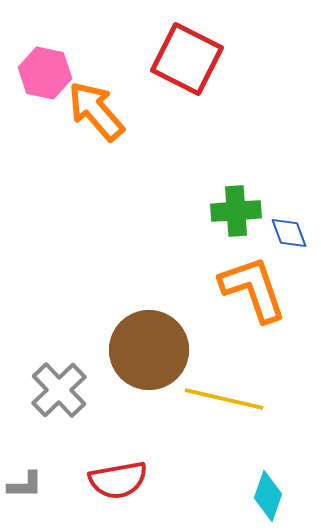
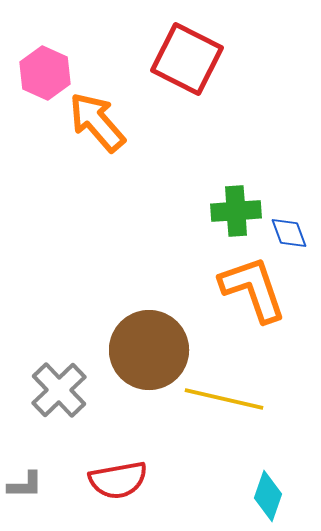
pink hexagon: rotated 12 degrees clockwise
orange arrow: moved 1 px right, 11 px down
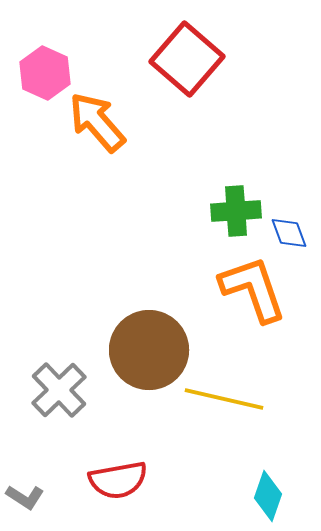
red square: rotated 14 degrees clockwise
gray L-shape: moved 12 px down; rotated 33 degrees clockwise
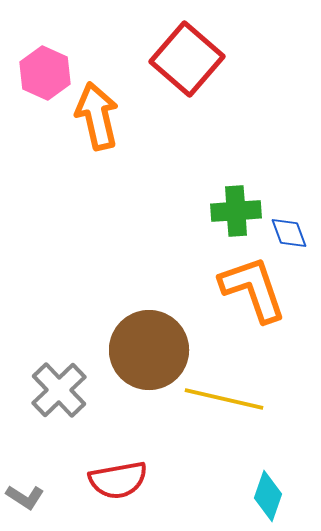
orange arrow: moved 6 px up; rotated 28 degrees clockwise
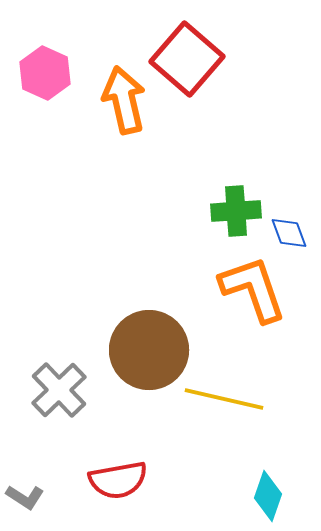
orange arrow: moved 27 px right, 16 px up
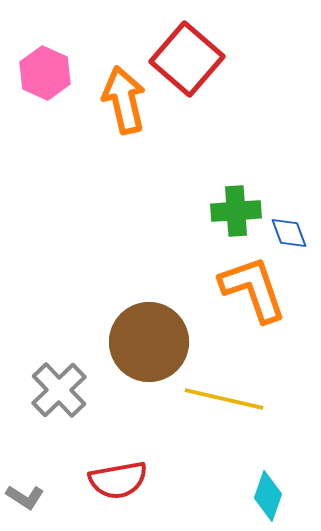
brown circle: moved 8 px up
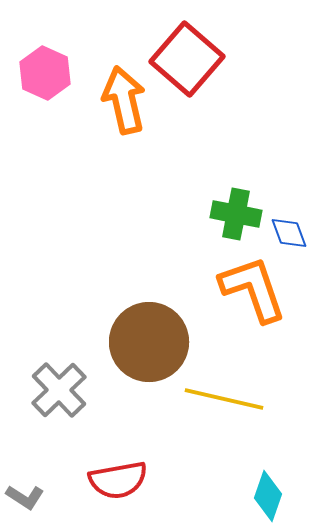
green cross: moved 3 px down; rotated 15 degrees clockwise
